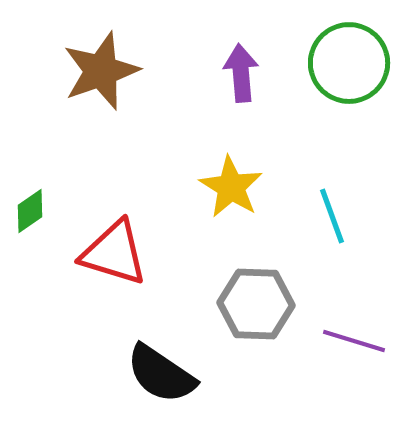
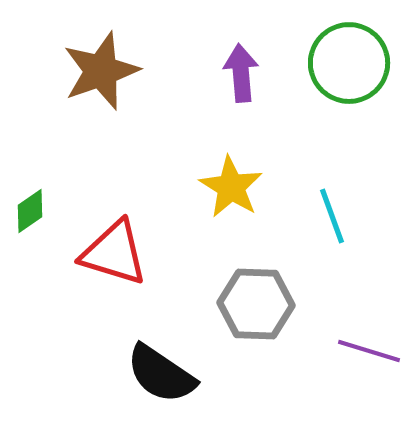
purple line: moved 15 px right, 10 px down
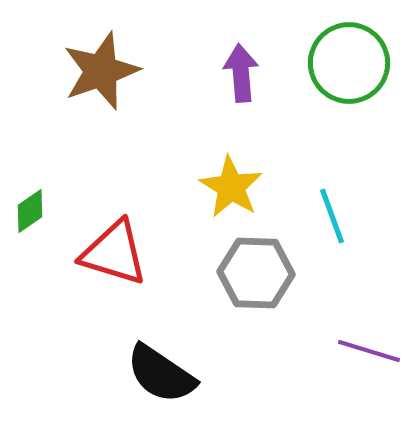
gray hexagon: moved 31 px up
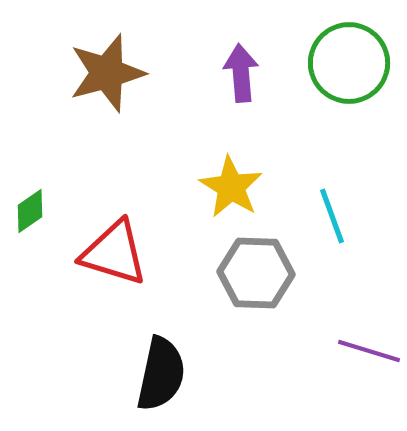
brown star: moved 6 px right, 2 px down; rotated 4 degrees clockwise
black semicircle: rotated 112 degrees counterclockwise
